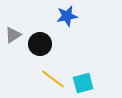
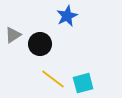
blue star: rotated 15 degrees counterclockwise
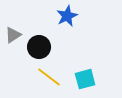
black circle: moved 1 px left, 3 px down
yellow line: moved 4 px left, 2 px up
cyan square: moved 2 px right, 4 px up
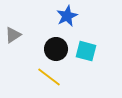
black circle: moved 17 px right, 2 px down
cyan square: moved 1 px right, 28 px up; rotated 30 degrees clockwise
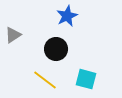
cyan square: moved 28 px down
yellow line: moved 4 px left, 3 px down
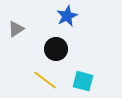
gray triangle: moved 3 px right, 6 px up
cyan square: moved 3 px left, 2 px down
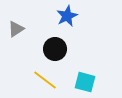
black circle: moved 1 px left
cyan square: moved 2 px right, 1 px down
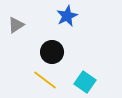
gray triangle: moved 4 px up
black circle: moved 3 px left, 3 px down
cyan square: rotated 20 degrees clockwise
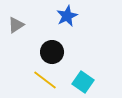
cyan square: moved 2 px left
